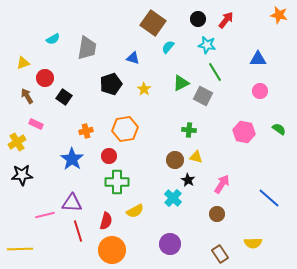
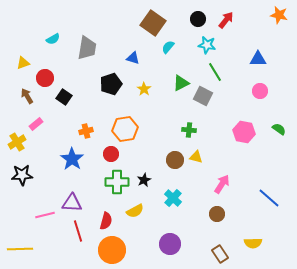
pink rectangle at (36, 124): rotated 64 degrees counterclockwise
red circle at (109, 156): moved 2 px right, 2 px up
black star at (188, 180): moved 44 px left; rotated 16 degrees clockwise
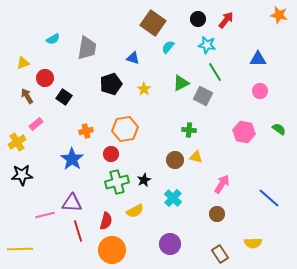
green cross at (117, 182): rotated 15 degrees counterclockwise
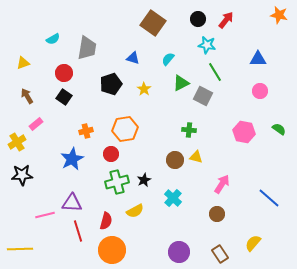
cyan semicircle at (168, 47): moved 12 px down
red circle at (45, 78): moved 19 px right, 5 px up
blue star at (72, 159): rotated 10 degrees clockwise
yellow semicircle at (253, 243): rotated 132 degrees clockwise
purple circle at (170, 244): moved 9 px right, 8 px down
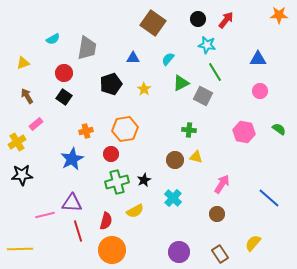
orange star at (279, 15): rotated 12 degrees counterclockwise
blue triangle at (133, 58): rotated 16 degrees counterclockwise
